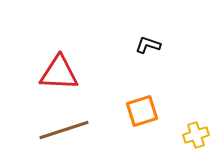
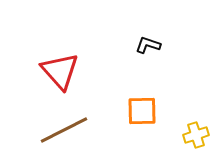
red triangle: moved 1 px right, 2 px up; rotated 45 degrees clockwise
orange square: rotated 16 degrees clockwise
brown line: rotated 9 degrees counterclockwise
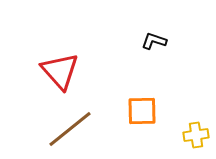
black L-shape: moved 6 px right, 4 px up
brown line: moved 6 px right, 1 px up; rotated 12 degrees counterclockwise
yellow cross: rotated 10 degrees clockwise
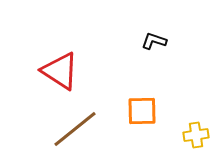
red triangle: rotated 15 degrees counterclockwise
brown line: moved 5 px right
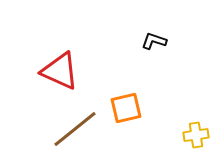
red triangle: rotated 9 degrees counterclockwise
orange square: moved 16 px left, 3 px up; rotated 12 degrees counterclockwise
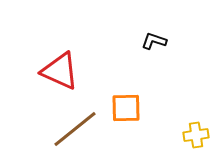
orange square: rotated 12 degrees clockwise
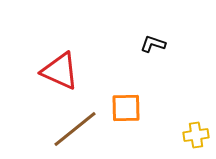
black L-shape: moved 1 px left, 3 px down
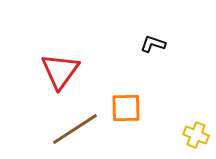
red triangle: rotated 42 degrees clockwise
brown line: rotated 6 degrees clockwise
yellow cross: rotated 30 degrees clockwise
